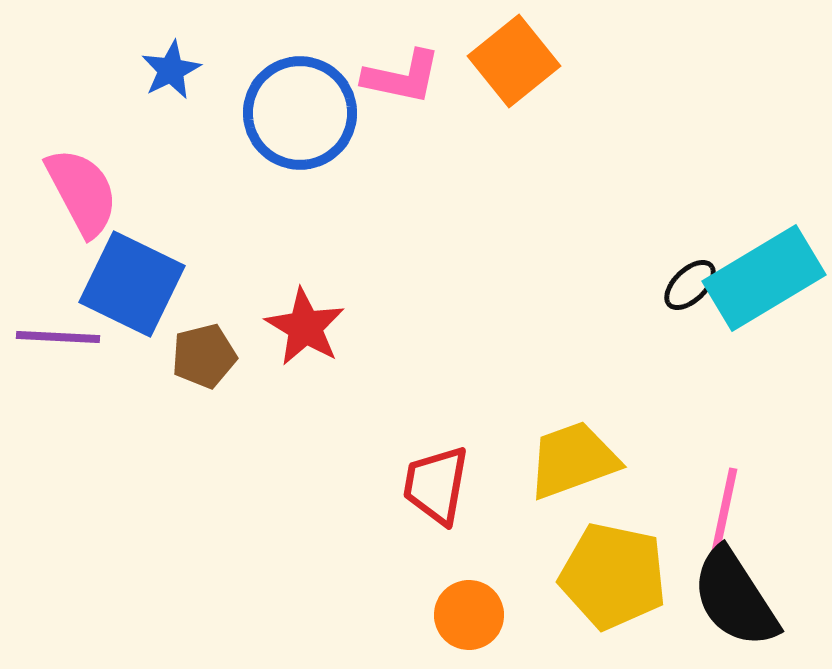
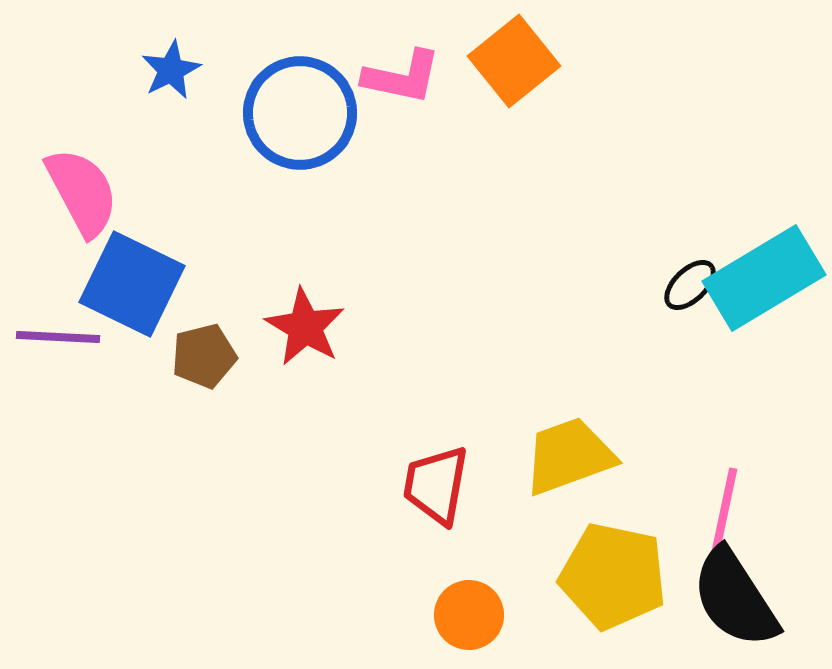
yellow trapezoid: moved 4 px left, 4 px up
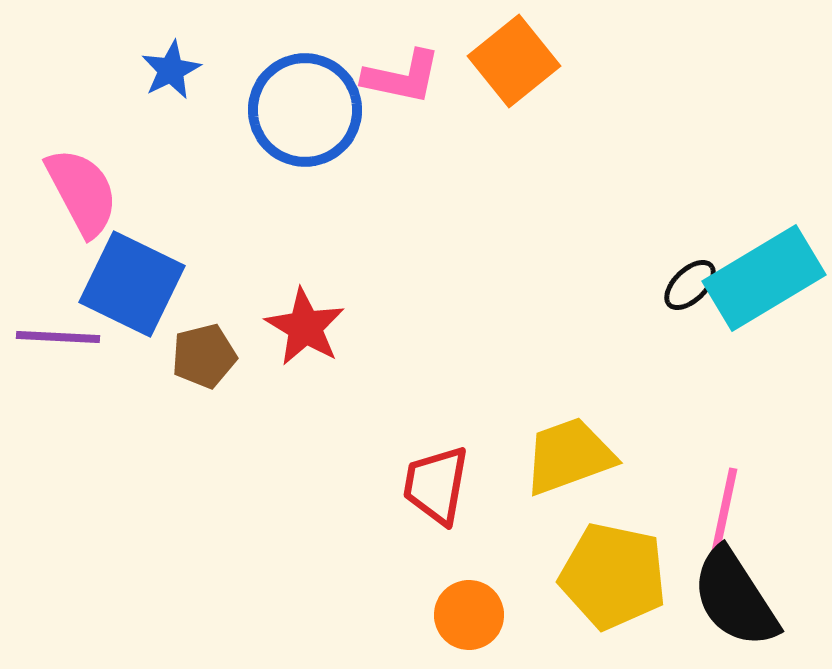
blue circle: moved 5 px right, 3 px up
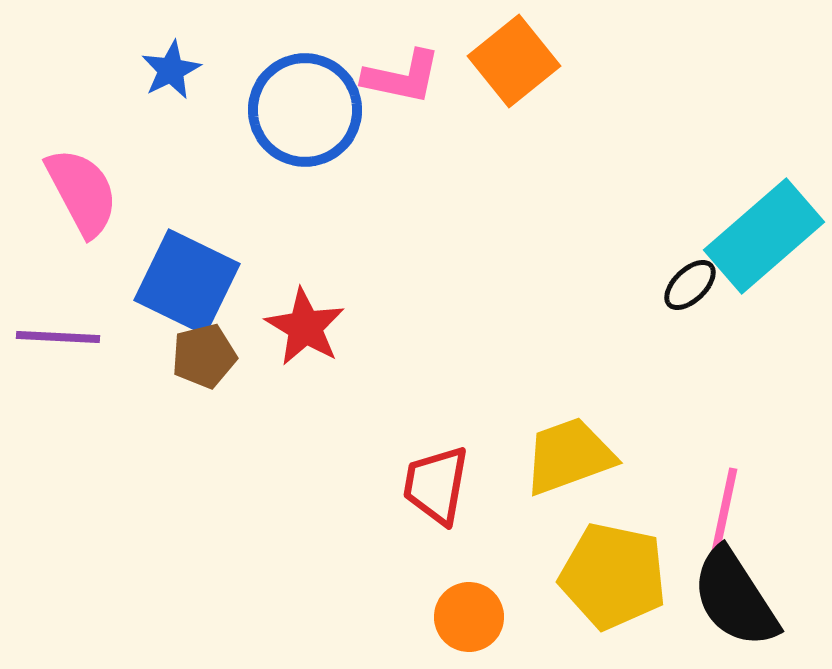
cyan rectangle: moved 42 px up; rotated 10 degrees counterclockwise
blue square: moved 55 px right, 2 px up
orange circle: moved 2 px down
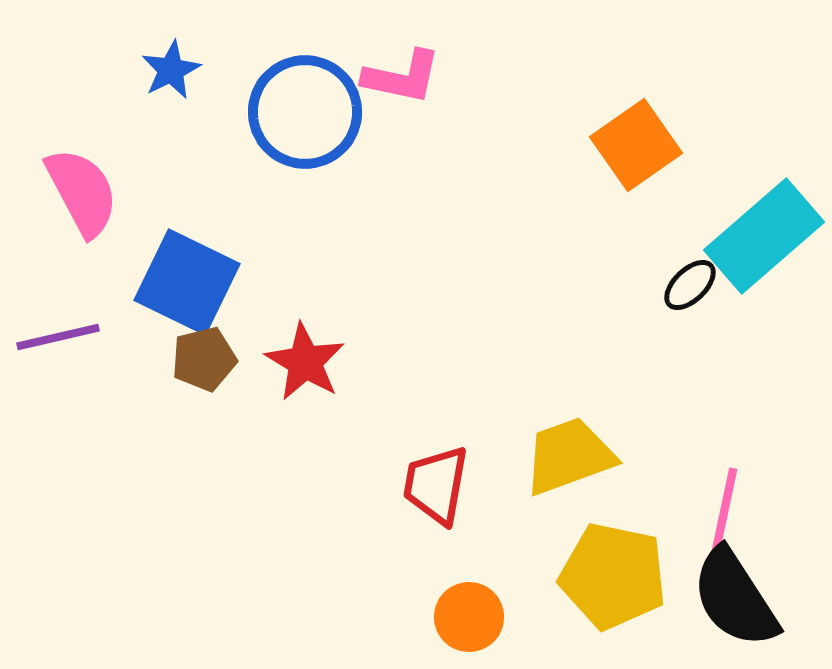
orange square: moved 122 px right, 84 px down; rotated 4 degrees clockwise
blue circle: moved 2 px down
red star: moved 35 px down
purple line: rotated 16 degrees counterclockwise
brown pentagon: moved 3 px down
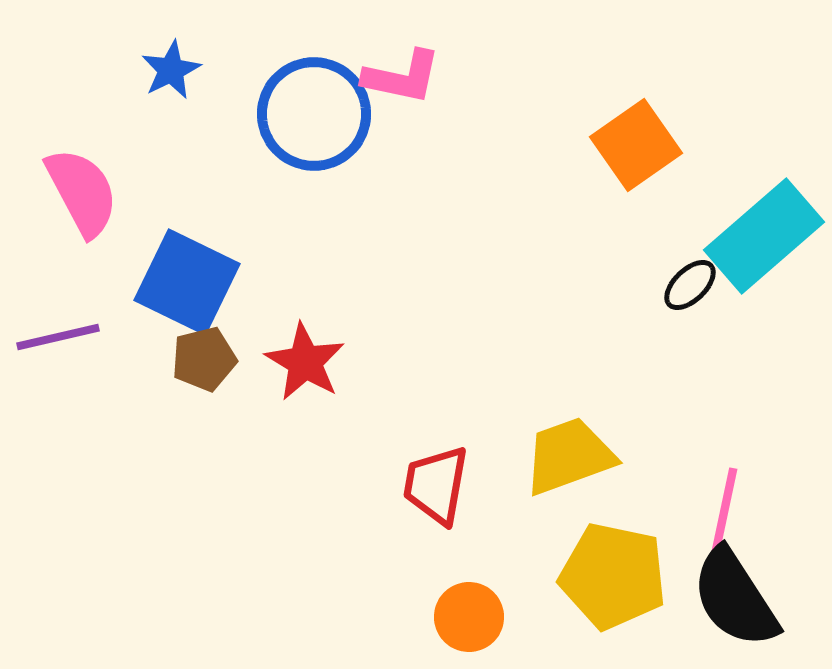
blue circle: moved 9 px right, 2 px down
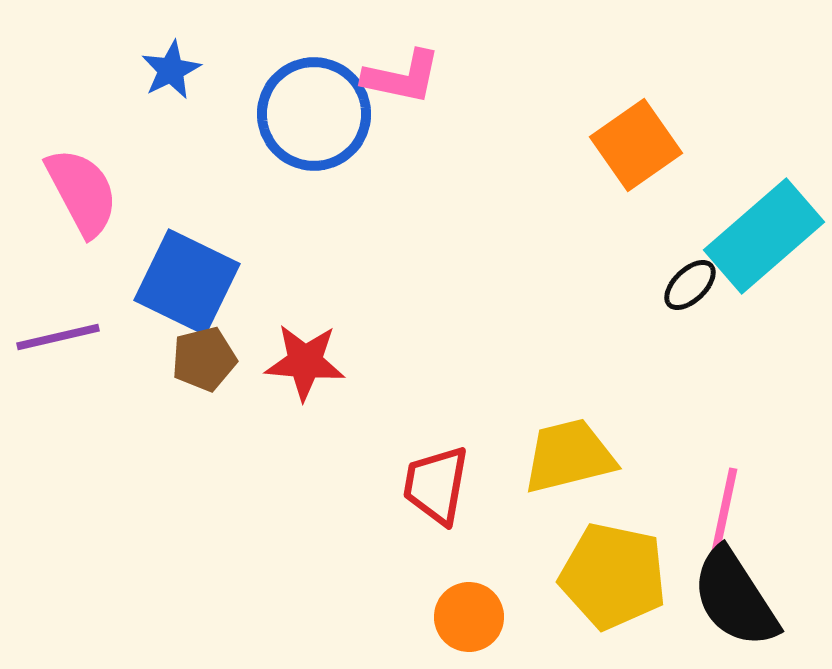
red star: rotated 26 degrees counterclockwise
yellow trapezoid: rotated 6 degrees clockwise
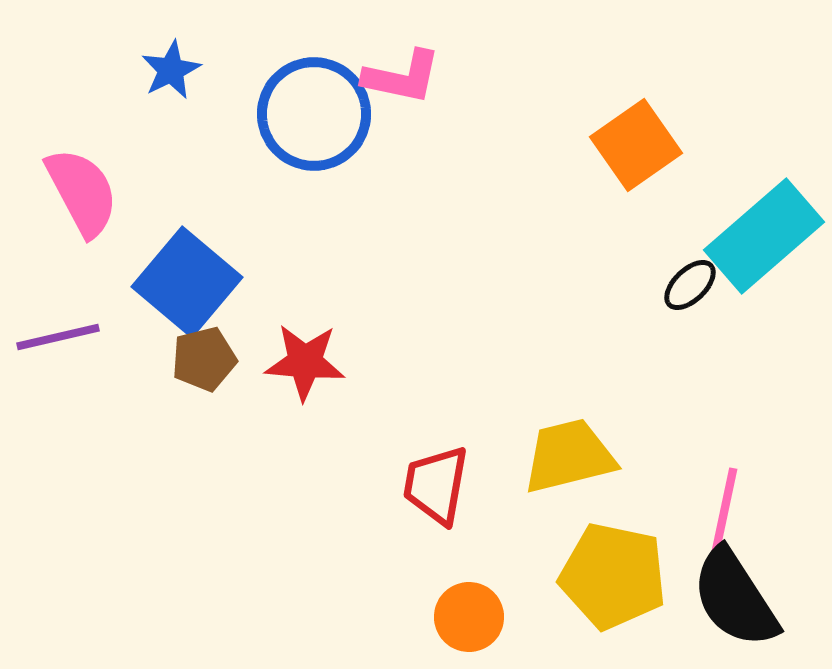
blue square: rotated 14 degrees clockwise
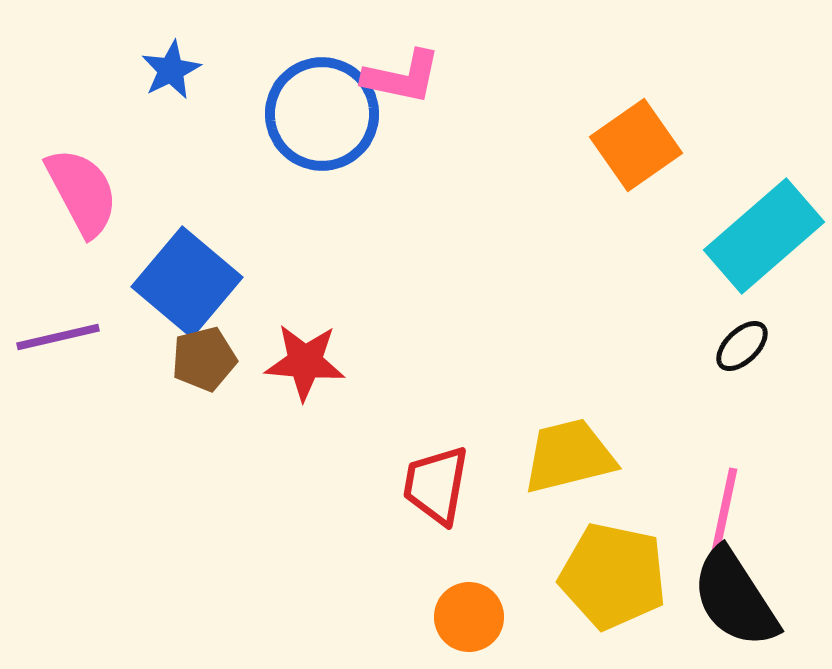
blue circle: moved 8 px right
black ellipse: moved 52 px right, 61 px down
